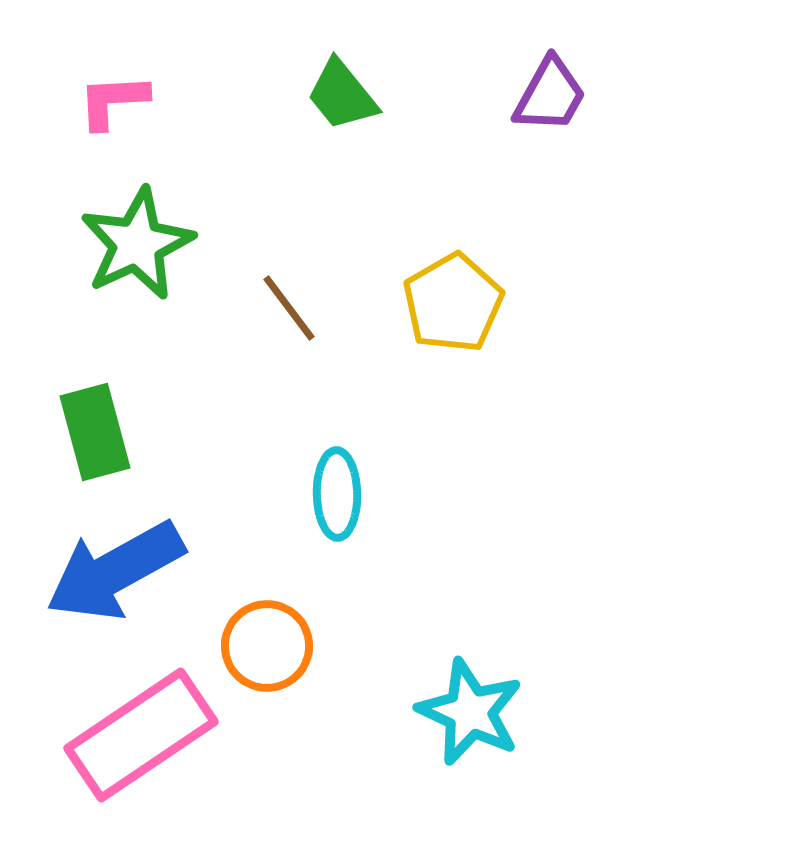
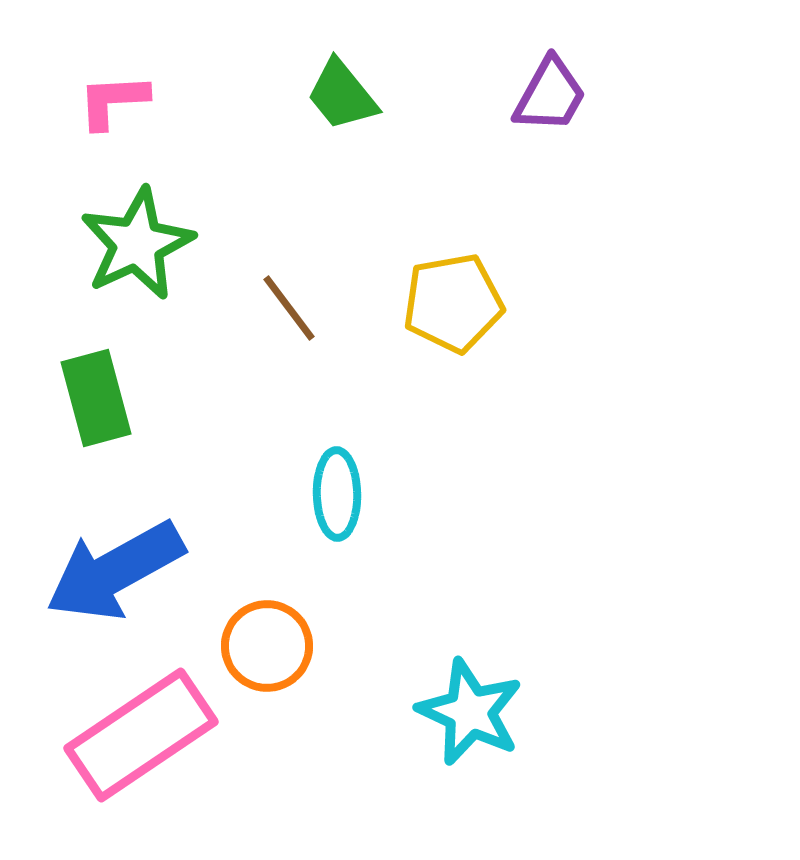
yellow pentagon: rotated 20 degrees clockwise
green rectangle: moved 1 px right, 34 px up
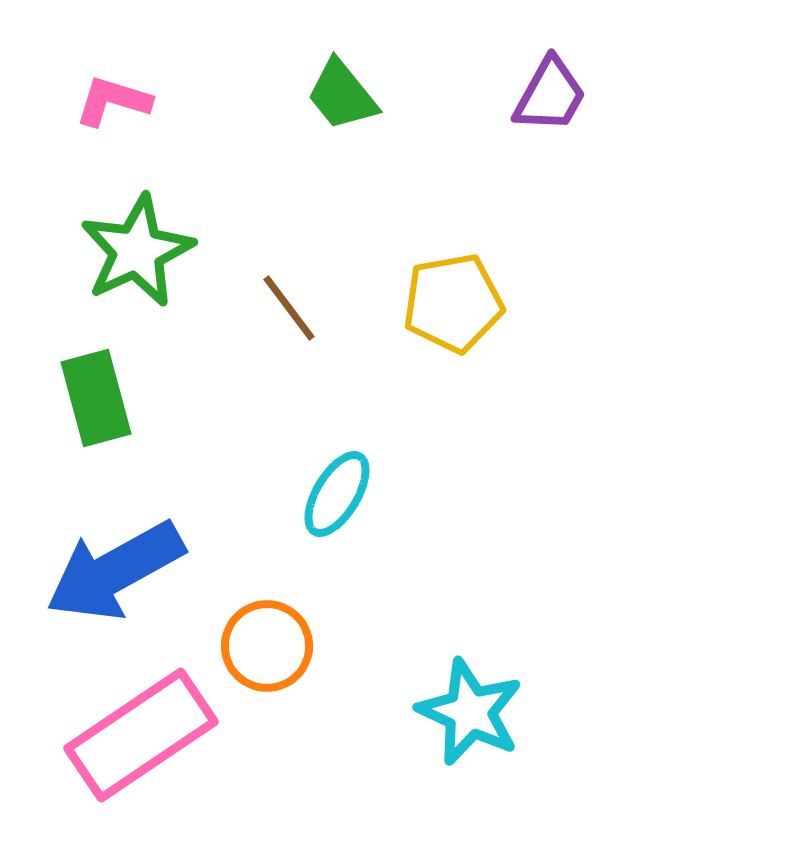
pink L-shape: rotated 20 degrees clockwise
green star: moved 7 px down
cyan ellipse: rotated 32 degrees clockwise
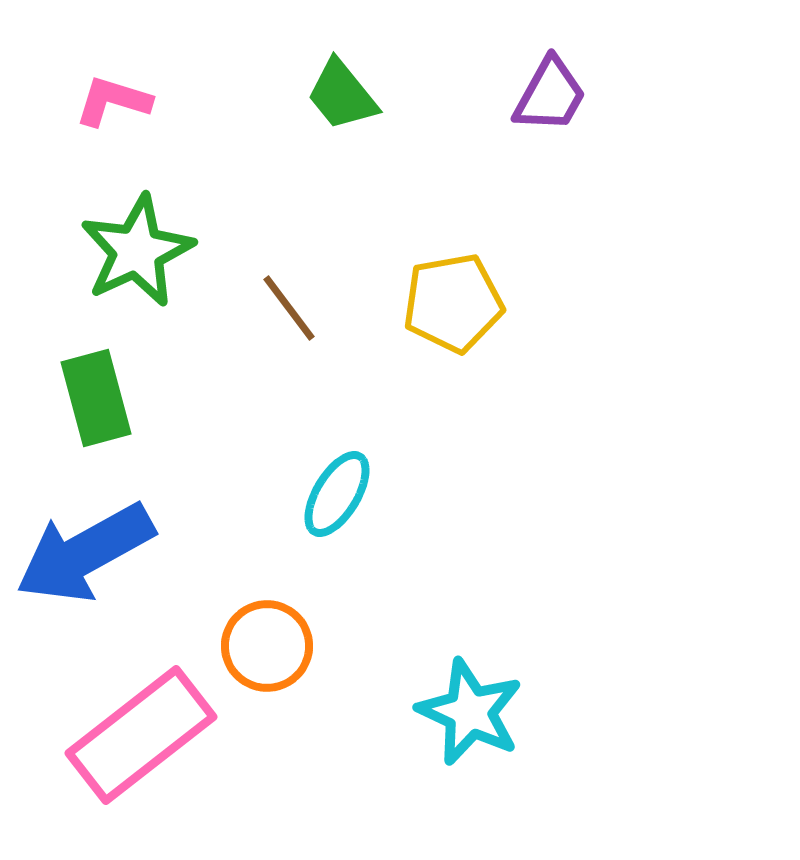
blue arrow: moved 30 px left, 18 px up
pink rectangle: rotated 4 degrees counterclockwise
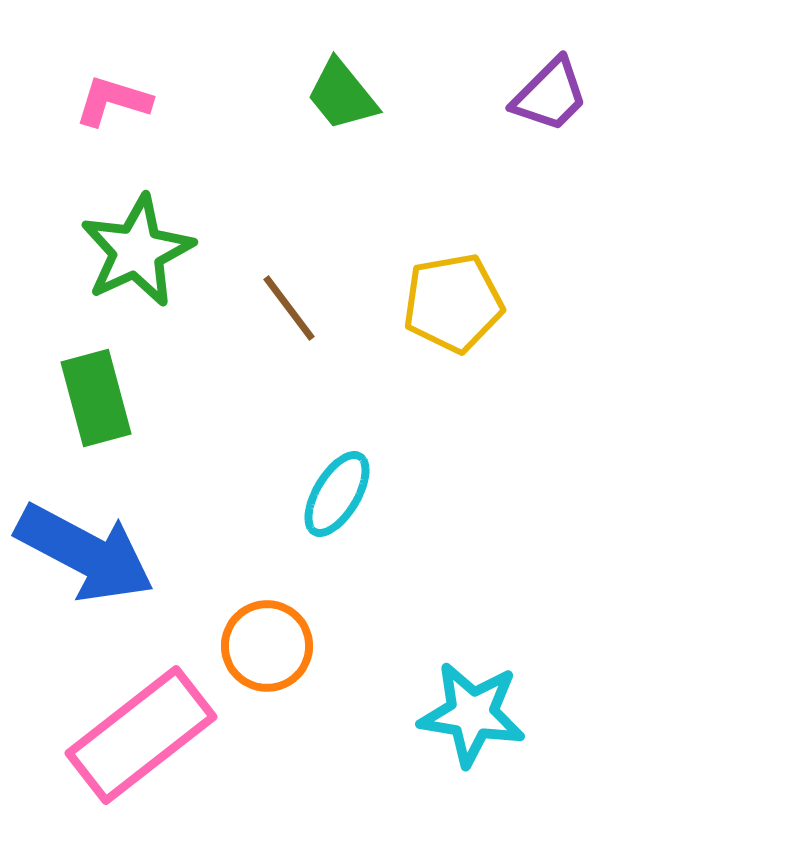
purple trapezoid: rotated 16 degrees clockwise
blue arrow: rotated 123 degrees counterclockwise
cyan star: moved 2 px right, 2 px down; rotated 16 degrees counterclockwise
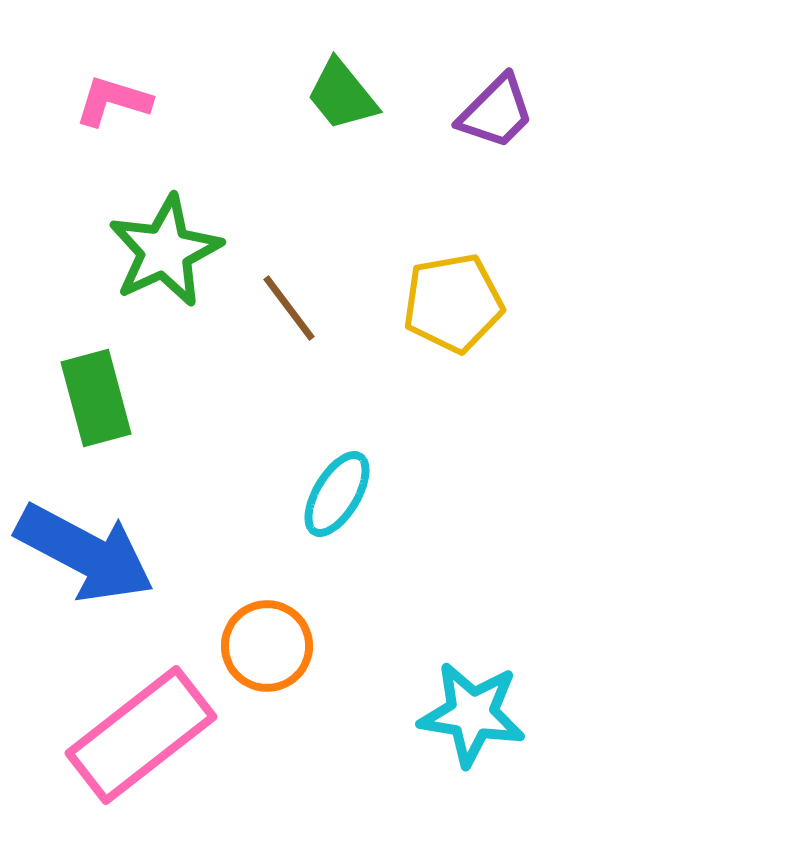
purple trapezoid: moved 54 px left, 17 px down
green star: moved 28 px right
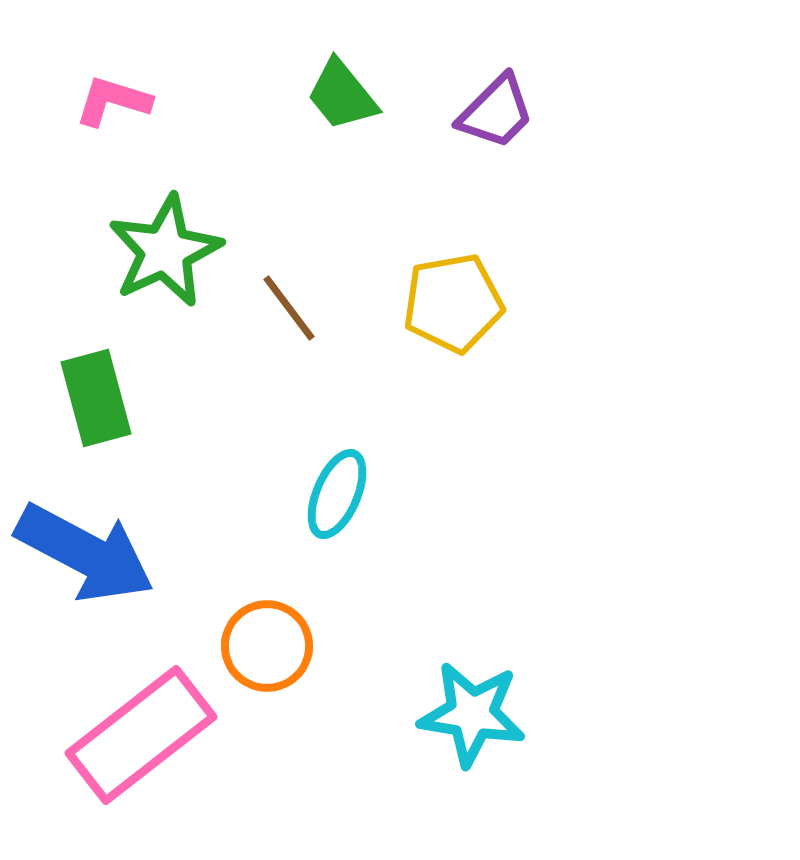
cyan ellipse: rotated 8 degrees counterclockwise
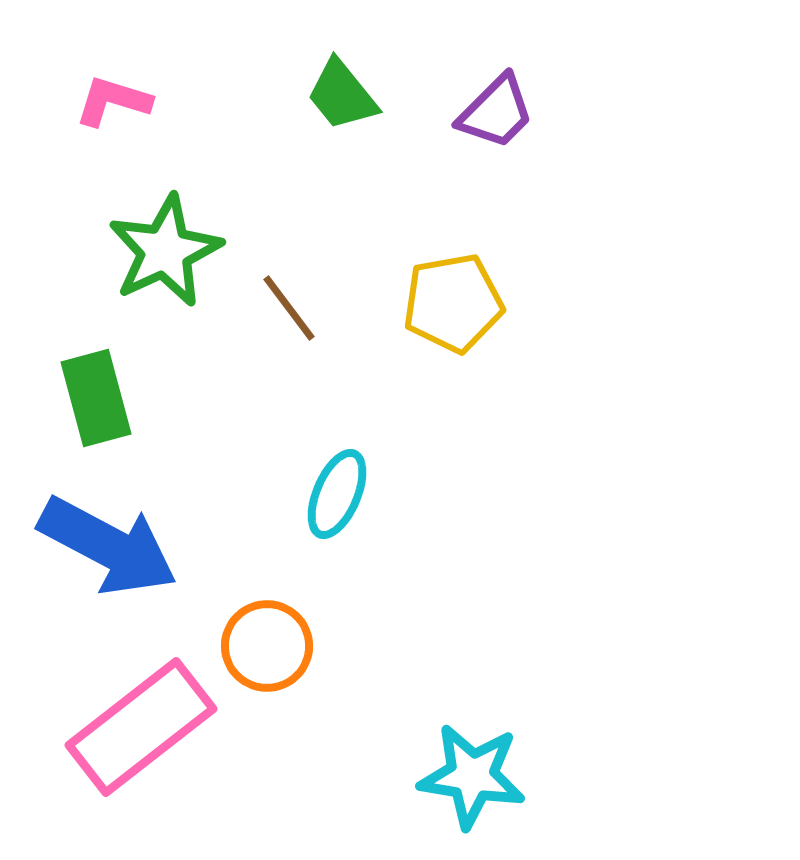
blue arrow: moved 23 px right, 7 px up
cyan star: moved 62 px down
pink rectangle: moved 8 px up
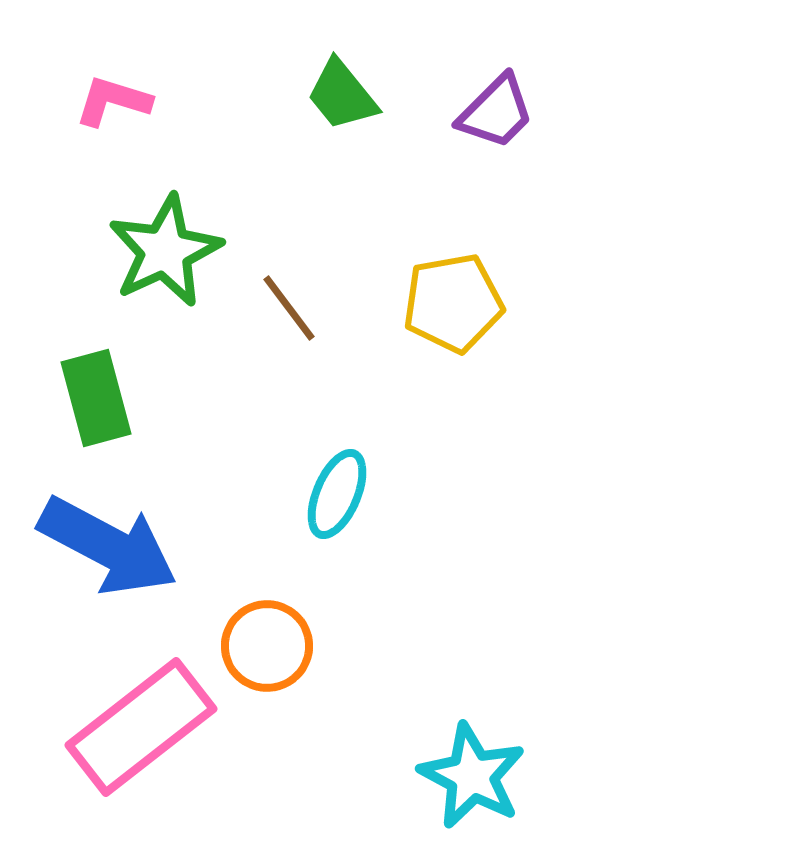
cyan star: rotated 19 degrees clockwise
